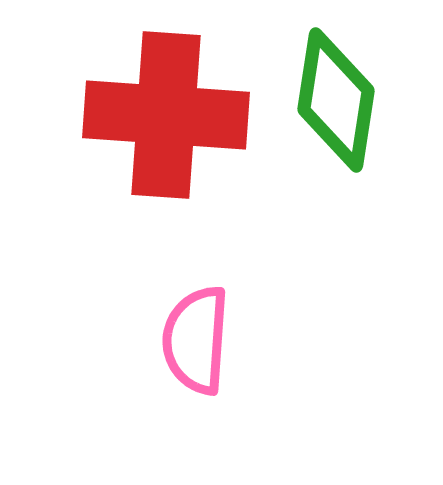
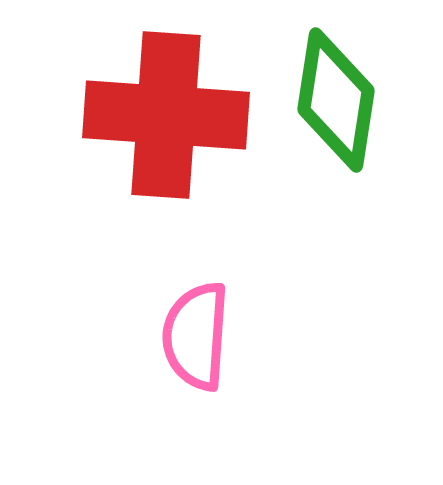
pink semicircle: moved 4 px up
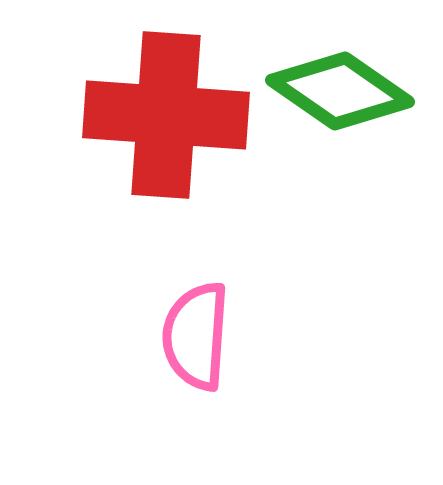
green diamond: moved 4 px right, 9 px up; rotated 64 degrees counterclockwise
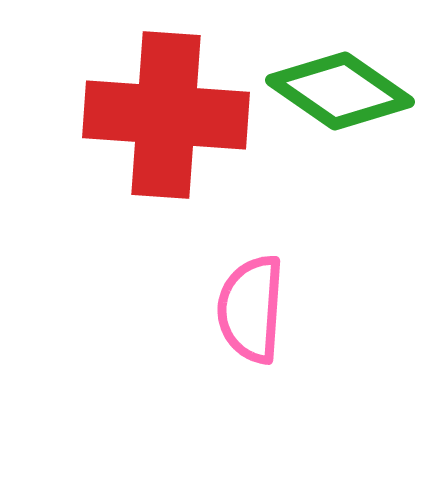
pink semicircle: moved 55 px right, 27 px up
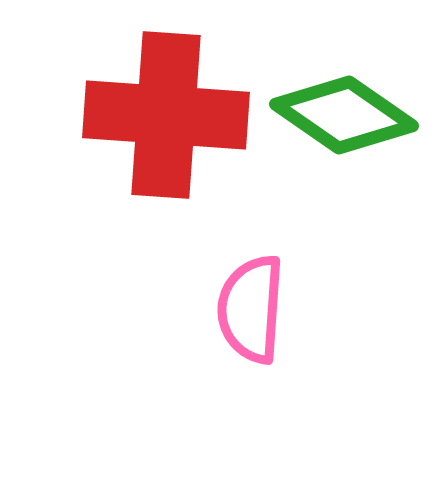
green diamond: moved 4 px right, 24 px down
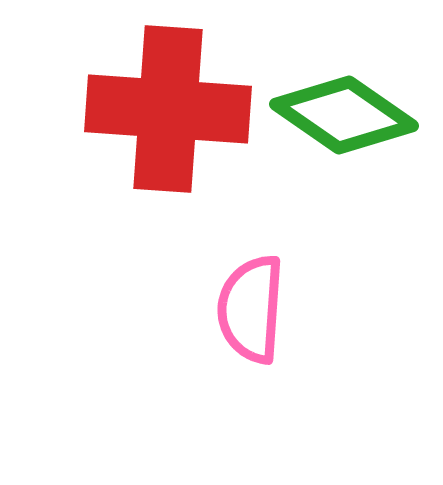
red cross: moved 2 px right, 6 px up
